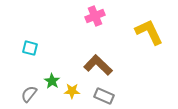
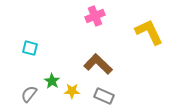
brown L-shape: moved 1 px up
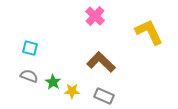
pink cross: rotated 24 degrees counterclockwise
brown L-shape: moved 3 px right, 2 px up
green star: moved 1 px right, 1 px down
gray semicircle: moved 18 px up; rotated 72 degrees clockwise
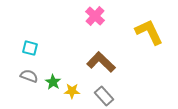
gray rectangle: rotated 24 degrees clockwise
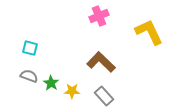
pink cross: moved 4 px right; rotated 24 degrees clockwise
green star: moved 2 px left, 1 px down
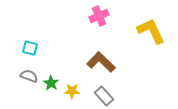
yellow L-shape: moved 2 px right, 1 px up
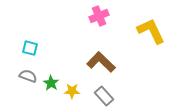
gray semicircle: moved 1 px left
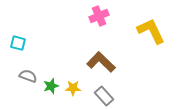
cyan square: moved 12 px left, 5 px up
green star: moved 3 px down; rotated 21 degrees clockwise
yellow star: moved 1 px right, 3 px up
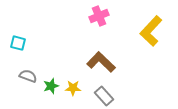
yellow L-shape: rotated 112 degrees counterclockwise
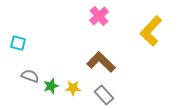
pink cross: rotated 18 degrees counterclockwise
gray semicircle: moved 2 px right
gray rectangle: moved 1 px up
